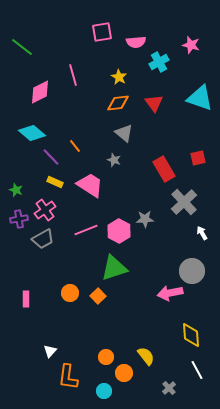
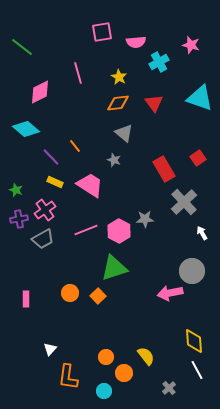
pink line at (73, 75): moved 5 px right, 2 px up
cyan diamond at (32, 133): moved 6 px left, 4 px up
red square at (198, 158): rotated 21 degrees counterclockwise
yellow diamond at (191, 335): moved 3 px right, 6 px down
white triangle at (50, 351): moved 2 px up
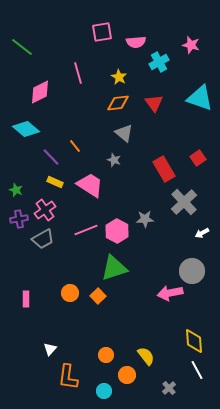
pink hexagon at (119, 231): moved 2 px left
white arrow at (202, 233): rotated 88 degrees counterclockwise
orange circle at (106, 357): moved 2 px up
orange circle at (124, 373): moved 3 px right, 2 px down
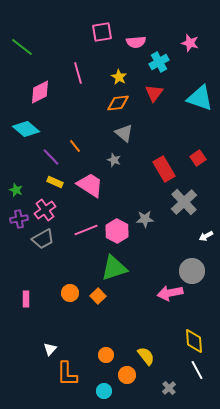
pink star at (191, 45): moved 1 px left, 2 px up
red triangle at (154, 103): moved 10 px up; rotated 12 degrees clockwise
white arrow at (202, 233): moved 4 px right, 3 px down
orange L-shape at (68, 377): moved 1 px left, 3 px up; rotated 8 degrees counterclockwise
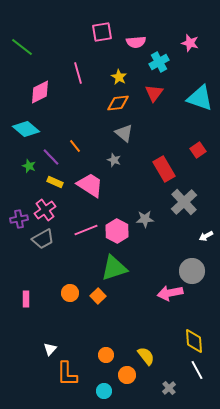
red square at (198, 158): moved 8 px up
green star at (16, 190): moved 13 px right, 24 px up
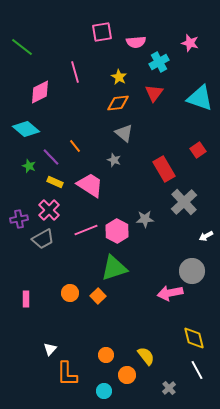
pink line at (78, 73): moved 3 px left, 1 px up
pink cross at (45, 210): moved 4 px right; rotated 10 degrees counterclockwise
yellow diamond at (194, 341): moved 3 px up; rotated 10 degrees counterclockwise
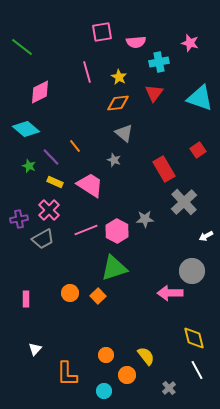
cyan cross at (159, 62): rotated 18 degrees clockwise
pink line at (75, 72): moved 12 px right
pink arrow at (170, 293): rotated 10 degrees clockwise
white triangle at (50, 349): moved 15 px left
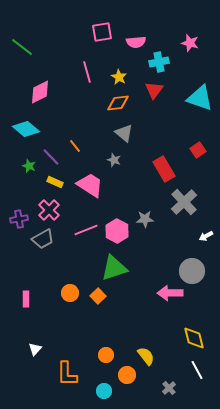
red triangle at (154, 93): moved 3 px up
